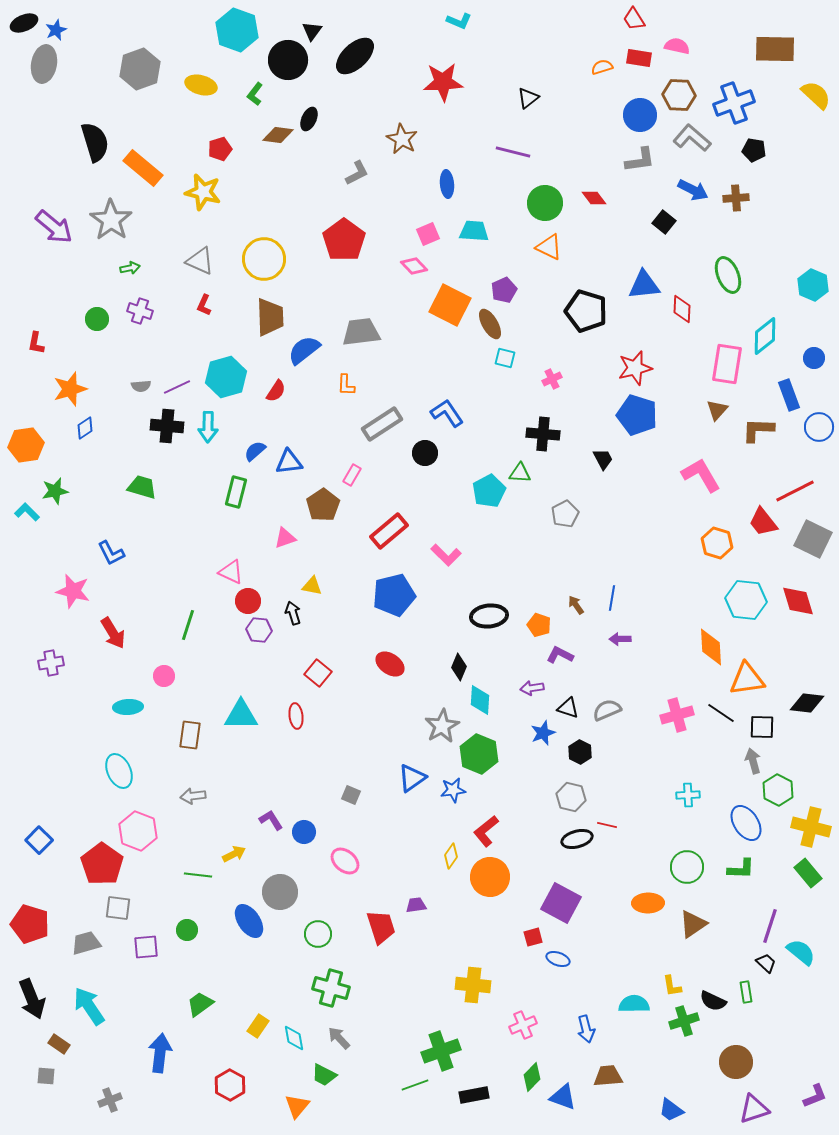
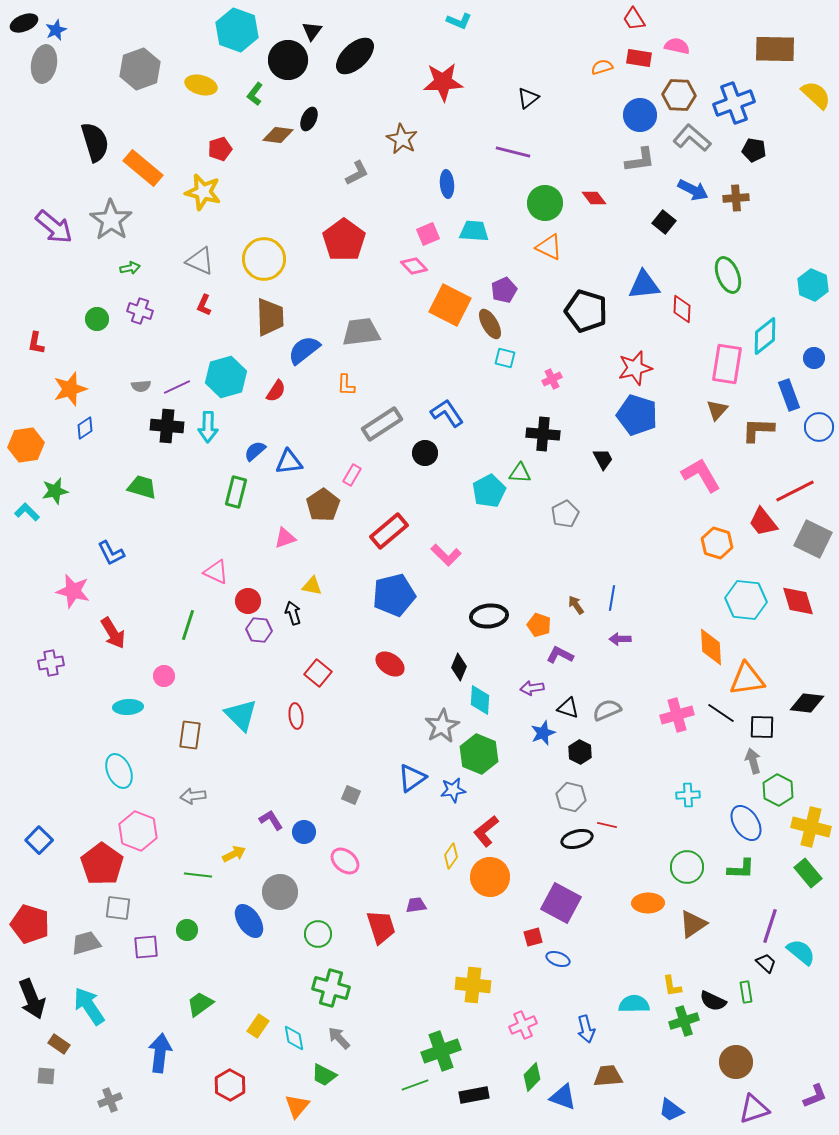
pink triangle at (231, 572): moved 15 px left
cyan triangle at (241, 715): rotated 45 degrees clockwise
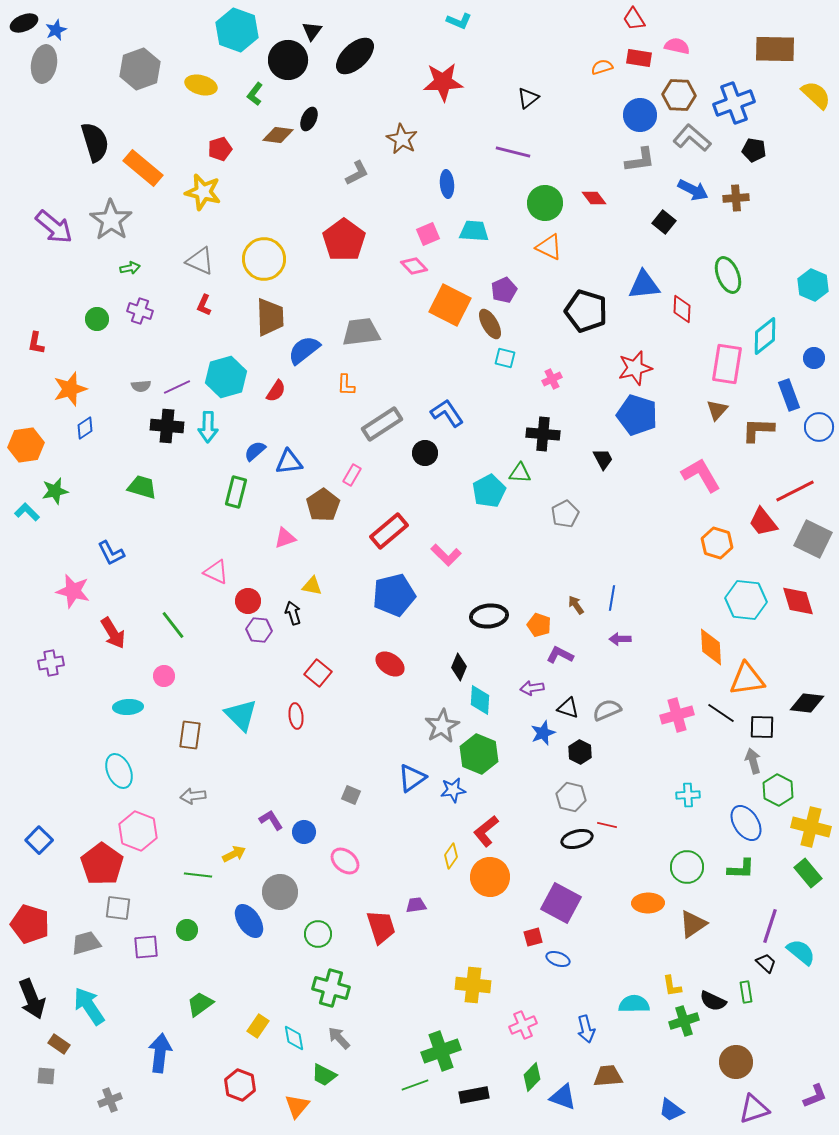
green line at (188, 625): moved 15 px left; rotated 56 degrees counterclockwise
red hexagon at (230, 1085): moved 10 px right; rotated 8 degrees counterclockwise
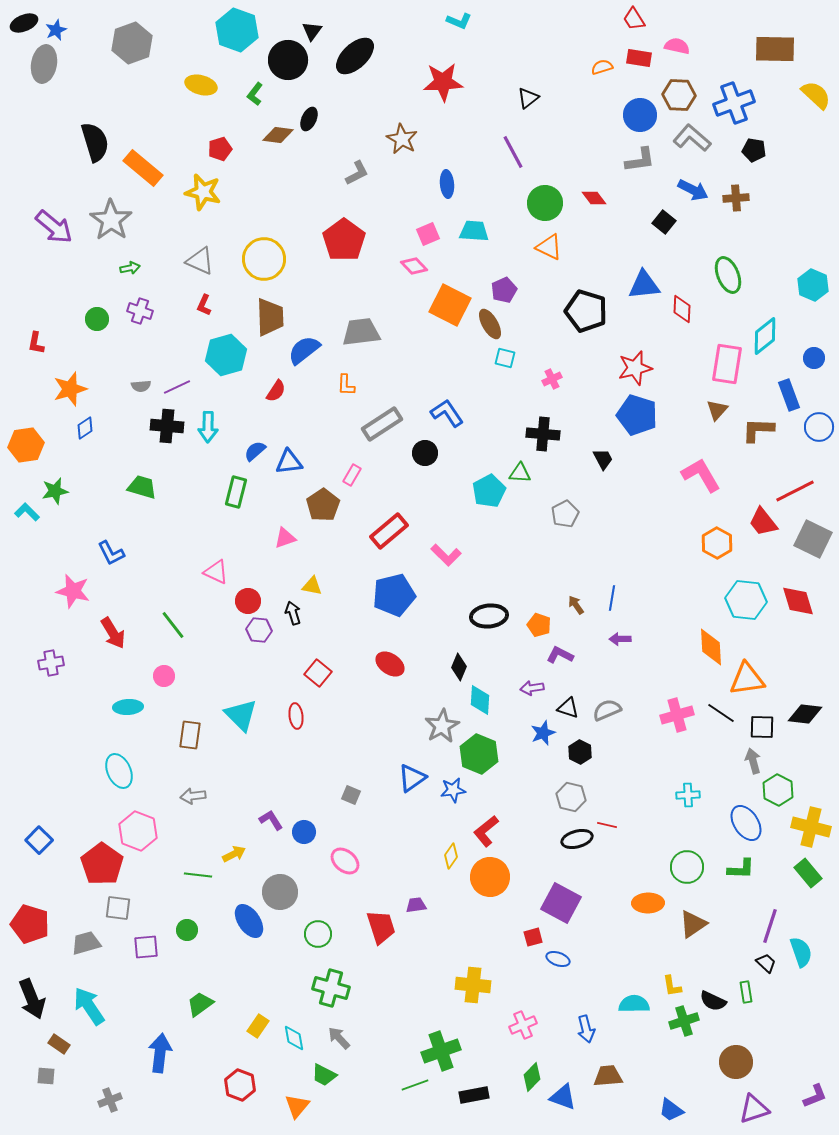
gray hexagon at (140, 69): moved 8 px left, 26 px up
purple line at (513, 152): rotated 48 degrees clockwise
cyan hexagon at (226, 377): moved 22 px up
orange hexagon at (717, 543): rotated 12 degrees clockwise
black diamond at (807, 703): moved 2 px left, 11 px down
cyan semicircle at (801, 952): rotated 32 degrees clockwise
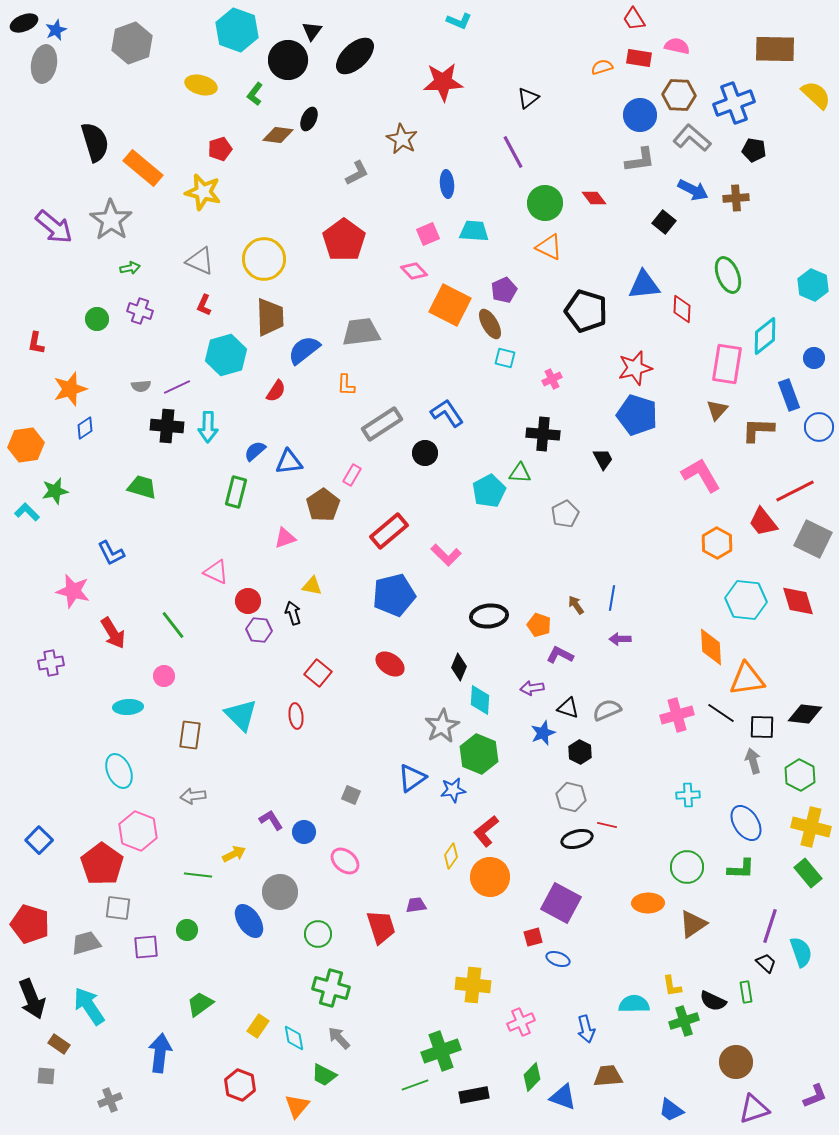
pink diamond at (414, 266): moved 5 px down
green hexagon at (778, 790): moved 22 px right, 15 px up
pink cross at (523, 1025): moved 2 px left, 3 px up
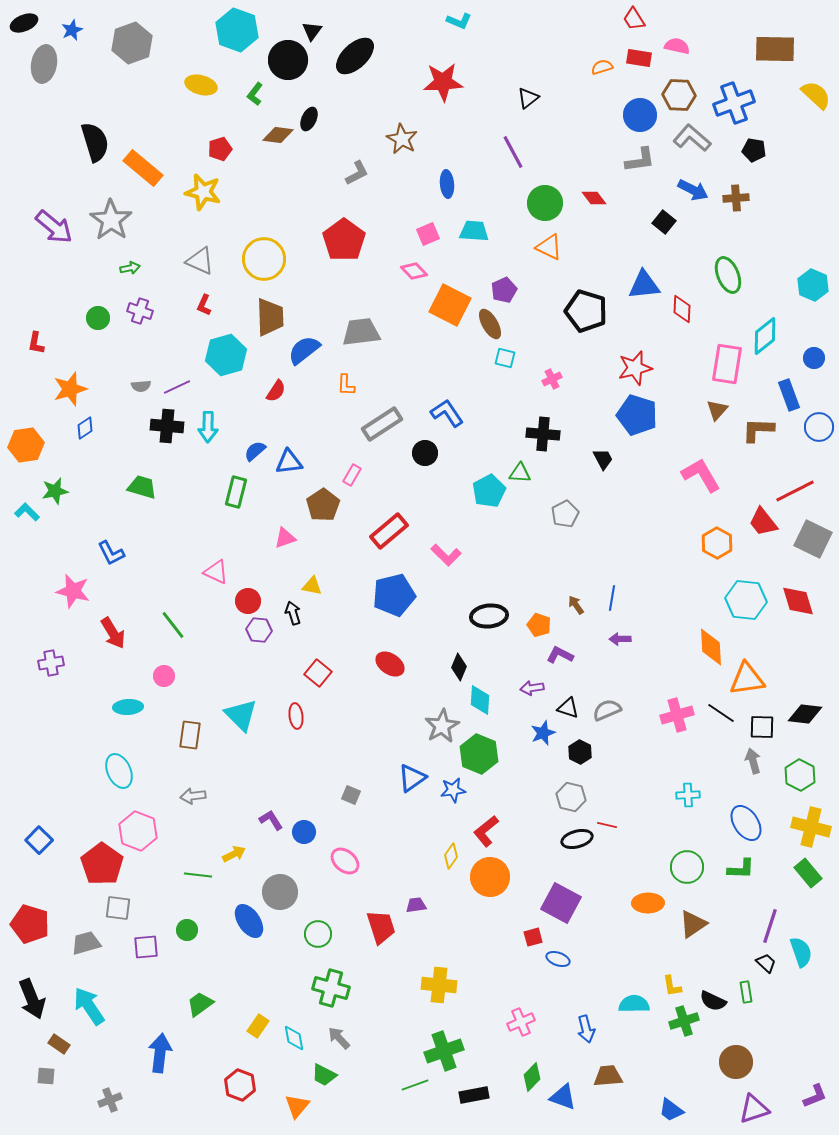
blue star at (56, 30): moved 16 px right
green circle at (97, 319): moved 1 px right, 1 px up
yellow cross at (473, 985): moved 34 px left
green cross at (441, 1051): moved 3 px right
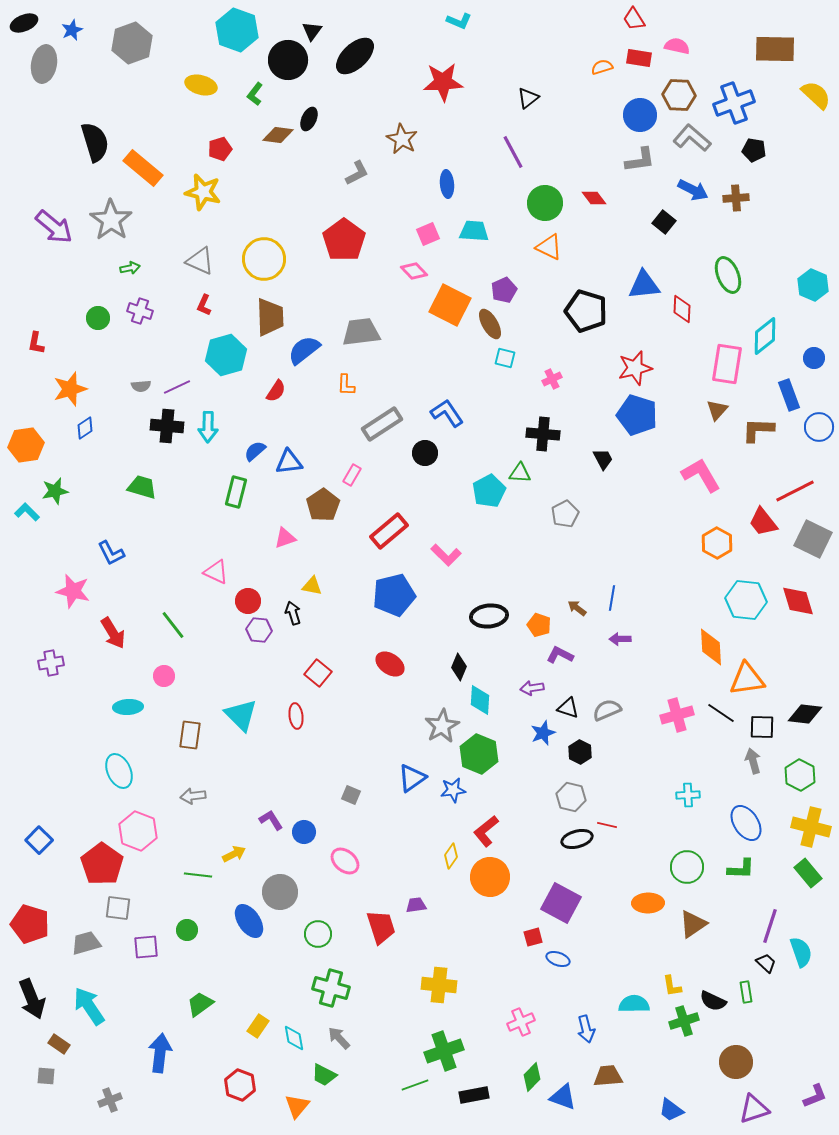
brown arrow at (576, 605): moved 1 px right, 3 px down; rotated 18 degrees counterclockwise
